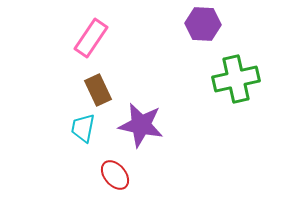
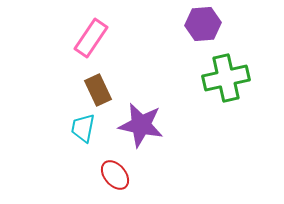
purple hexagon: rotated 8 degrees counterclockwise
green cross: moved 10 px left, 1 px up
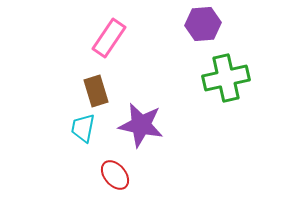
pink rectangle: moved 18 px right
brown rectangle: moved 2 px left, 1 px down; rotated 8 degrees clockwise
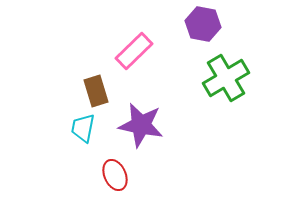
purple hexagon: rotated 16 degrees clockwise
pink rectangle: moved 25 px right, 13 px down; rotated 12 degrees clockwise
green cross: rotated 18 degrees counterclockwise
red ellipse: rotated 16 degrees clockwise
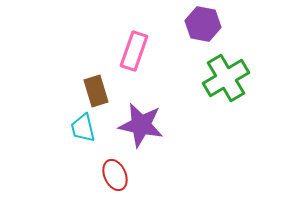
pink rectangle: rotated 27 degrees counterclockwise
cyan trapezoid: rotated 24 degrees counterclockwise
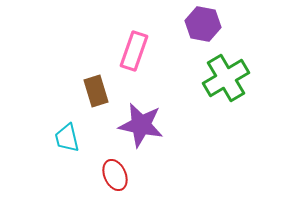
cyan trapezoid: moved 16 px left, 10 px down
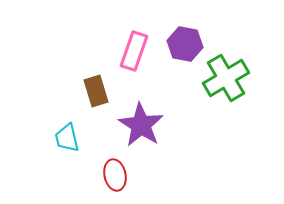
purple hexagon: moved 18 px left, 20 px down
purple star: rotated 21 degrees clockwise
red ellipse: rotated 12 degrees clockwise
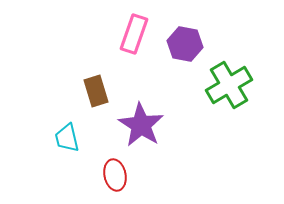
pink rectangle: moved 17 px up
green cross: moved 3 px right, 7 px down
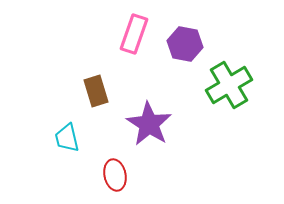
purple star: moved 8 px right, 1 px up
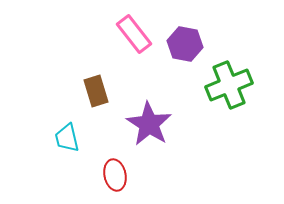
pink rectangle: rotated 57 degrees counterclockwise
green cross: rotated 9 degrees clockwise
